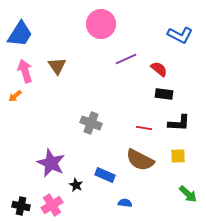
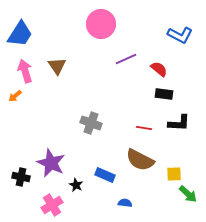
yellow square: moved 4 px left, 18 px down
black cross: moved 29 px up
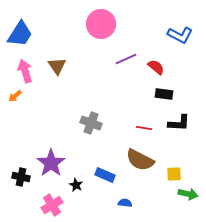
red semicircle: moved 3 px left, 2 px up
purple star: rotated 12 degrees clockwise
green arrow: rotated 30 degrees counterclockwise
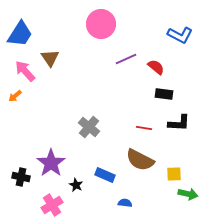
brown triangle: moved 7 px left, 8 px up
pink arrow: rotated 25 degrees counterclockwise
gray cross: moved 2 px left, 4 px down; rotated 20 degrees clockwise
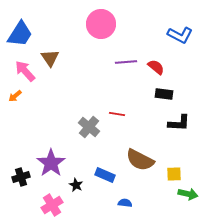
purple line: moved 3 px down; rotated 20 degrees clockwise
red line: moved 27 px left, 14 px up
black cross: rotated 30 degrees counterclockwise
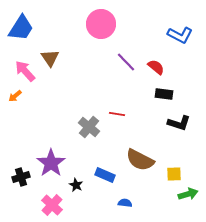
blue trapezoid: moved 1 px right, 6 px up
purple line: rotated 50 degrees clockwise
black L-shape: rotated 15 degrees clockwise
green arrow: rotated 30 degrees counterclockwise
pink cross: rotated 15 degrees counterclockwise
